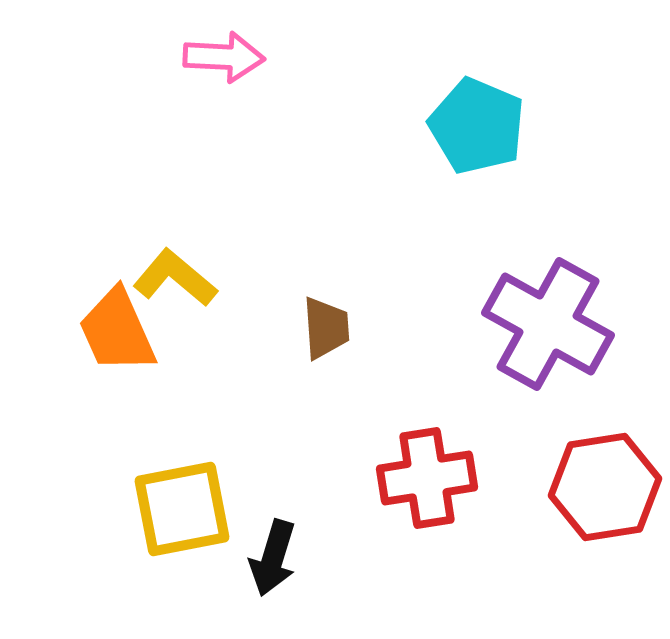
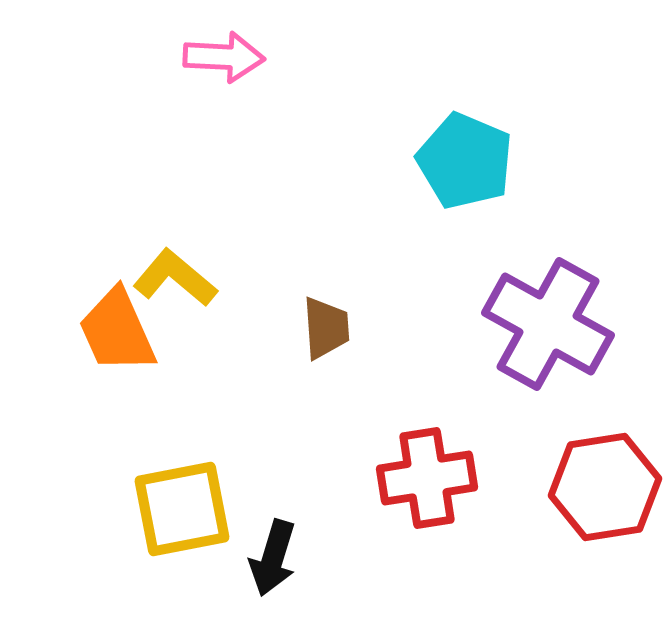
cyan pentagon: moved 12 px left, 35 px down
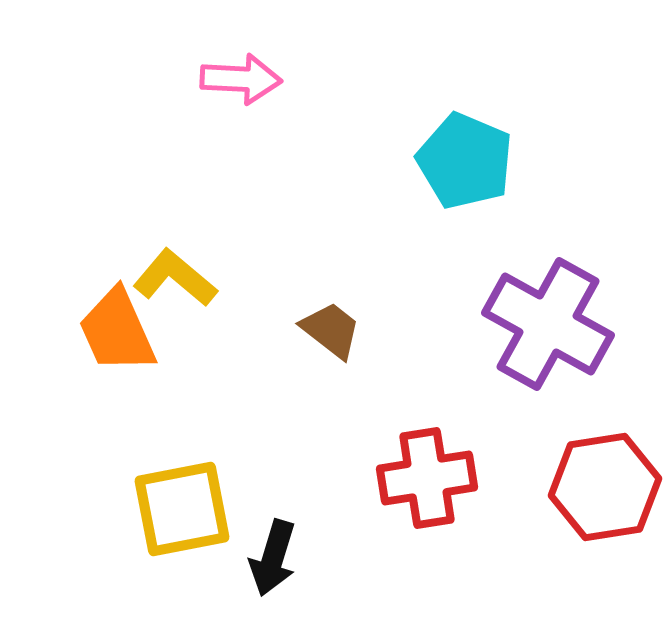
pink arrow: moved 17 px right, 22 px down
brown trapezoid: moved 5 px right, 2 px down; rotated 48 degrees counterclockwise
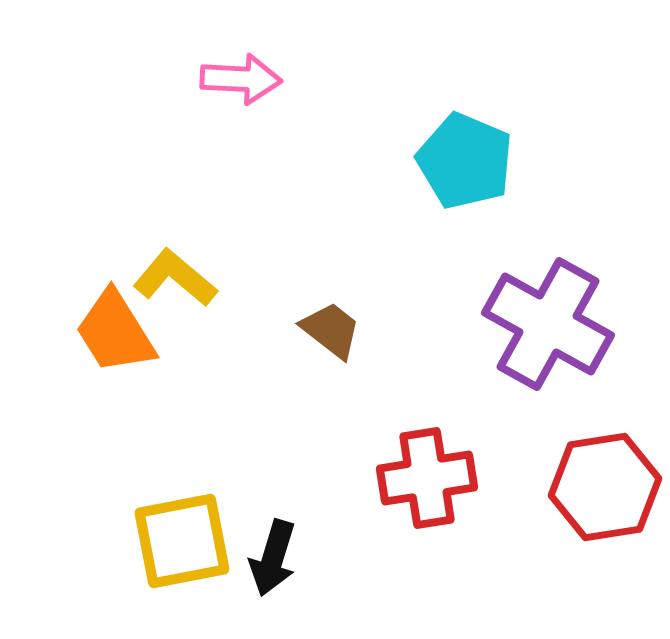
orange trapezoid: moved 2 px left, 1 px down; rotated 8 degrees counterclockwise
yellow square: moved 32 px down
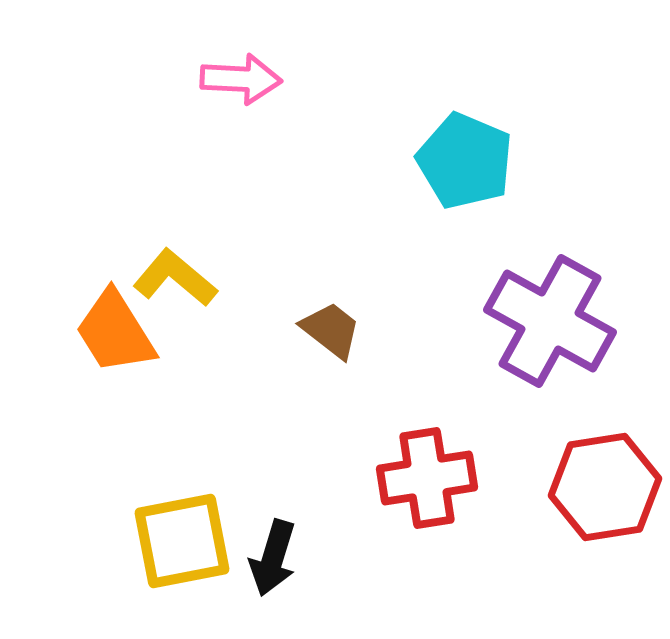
purple cross: moved 2 px right, 3 px up
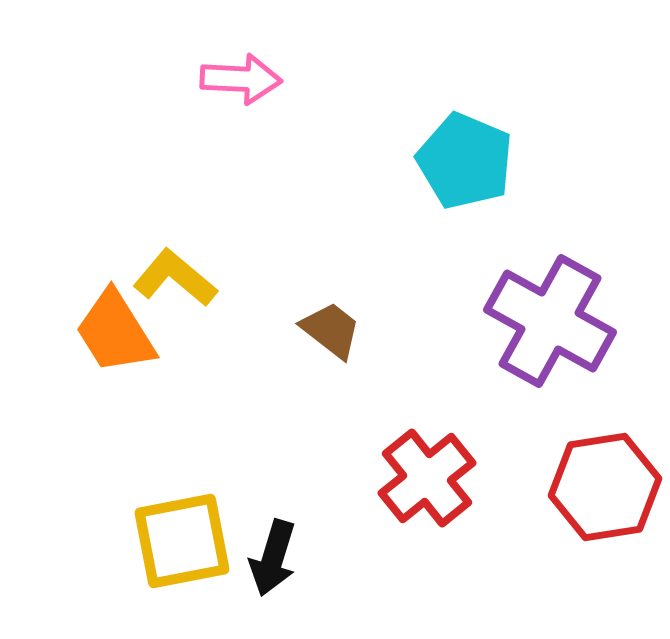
red cross: rotated 30 degrees counterclockwise
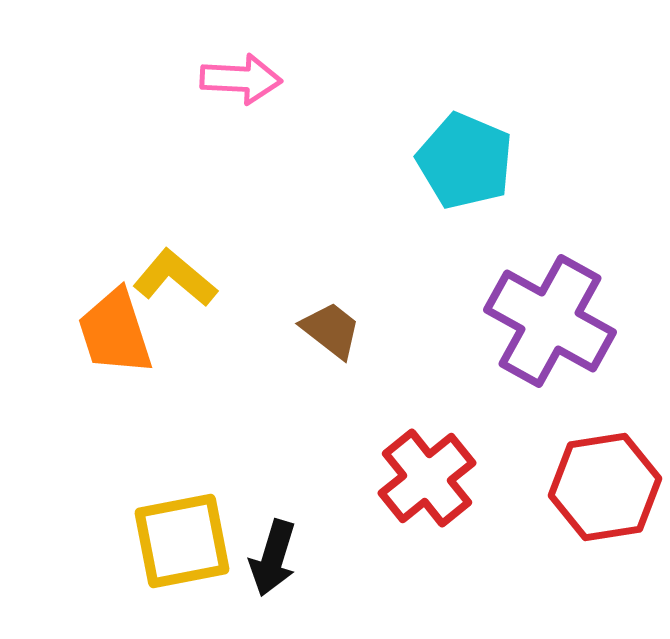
orange trapezoid: rotated 14 degrees clockwise
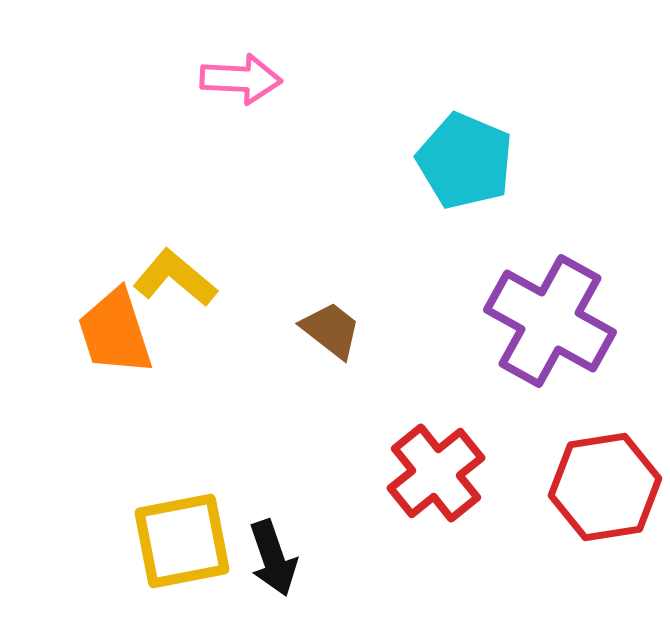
red cross: moved 9 px right, 5 px up
black arrow: rotated 36 degrees counterclockwise
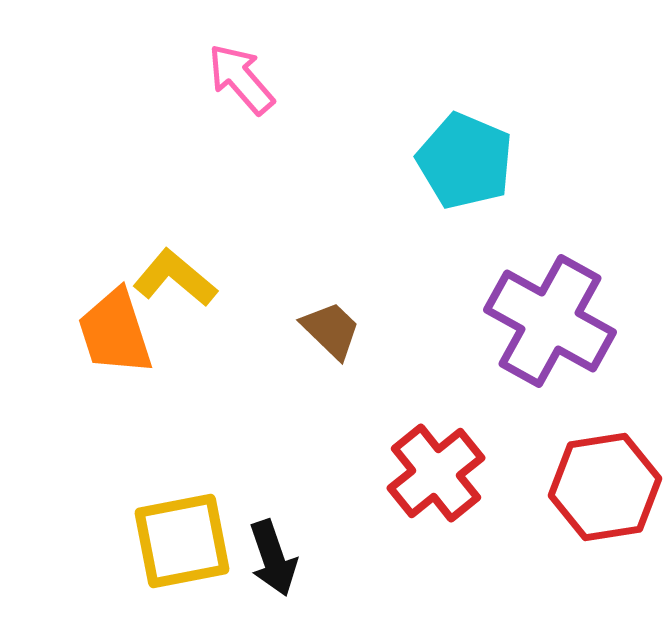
pink arrow: rotated 134 degrees counterclockwise
brown trapezoid: rotated 6 degrees clockwise
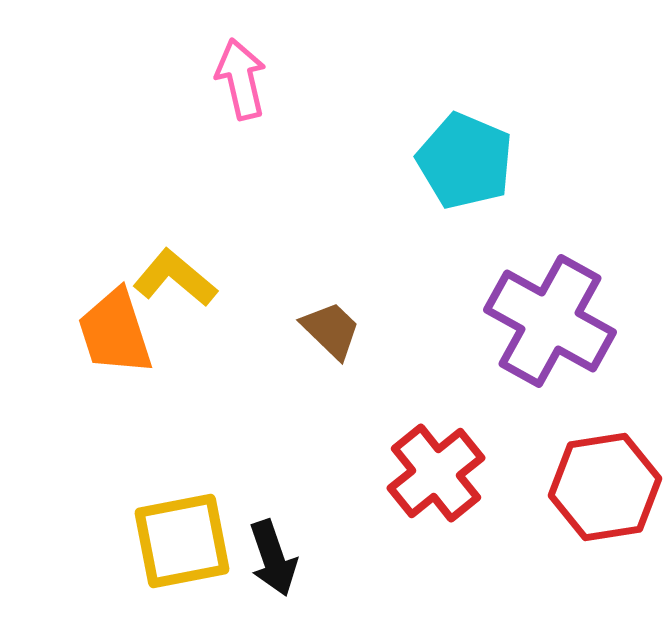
pink arrow: rotated 28 degrees clockwise
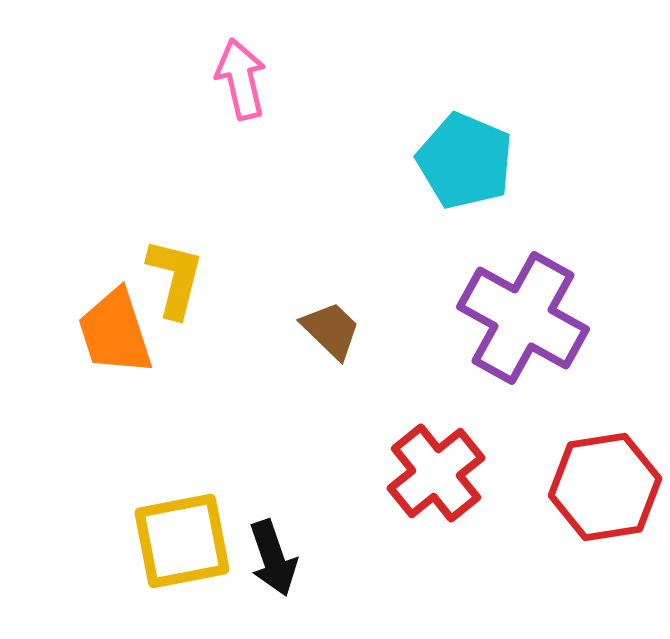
yellow L-shape: rotated 64 degrees clockwise
purple cross: moved 27 px left, 3 px up
